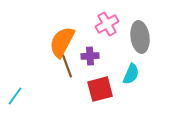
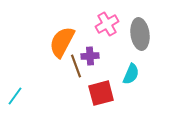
gray ellipse: moved 3 px up
brown line: moved 9 px right
red square: moved 1 px right, 4 px down
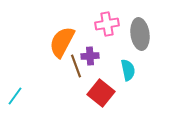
pink cross: rotated 20 degrees clockwise
cyan semicircle: moved 3 px left, 4 px up; rotated 35 degrees counterclockwise
red square: rotated 36 degrees counterclockwise
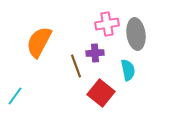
gray ellipse: moved 4 px left
orange semicircle: moved 23 px left
purple cross: moved 5 px right, 3 px up
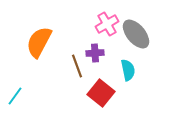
pink cross: rotated 20 degrees counterclockwise
gray ellipse: rotated 32 degrees counterclockwise
brown line: moved 1 px right
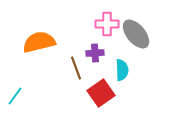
pink cross: rotated 30 degrees clockwise
orange semicircle: rotated 48 degrees clockwise
brown line: moved 1 px left, 2 px down
cyan semicircle: moved 6 px left; rotated 10 degrees clockwise
red square: rotated 16 degrees clockwise
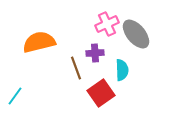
pink cross: rotated 25 degrees counterclockwise
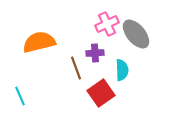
cyan line: moved 5 px right; rotated 60 degrees counterclockwise
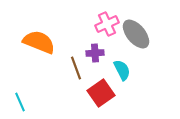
orange semicircle: rotated 36 degrees clockwise
cyan semicircle: rotated 25 degrees counterclockwise
cyan line: moved 6 px down
